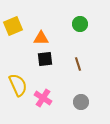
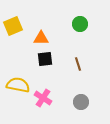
yellow semicircle: rotated 55 degrees counterclockwise
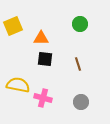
black square: rotated 14 degrees clockwise
pink cross: rotated 18 degrees counterclockwise
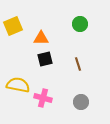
black square: rotated 21 degrees counterclockwise
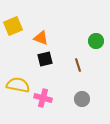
green circle: moved 16 px right, 17 px down
orange triangle: rotated 21 degrees clockwise
brown line: moved 1 px down
gray circle: moved 1 px right, 3 px up
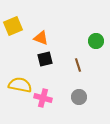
yellow semicircle: moved 2 px right
gray circle: moved 3 px left, 2 px up
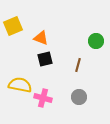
brown line: rotated 32 degrees clockwise
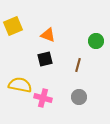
orange triangle: moved 7 px right, 3 px up
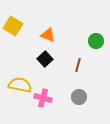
yellow square: rotated 36 degrees counterclockwise
black square: rotated 28 degrees counterclockwise
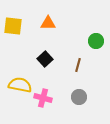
yellow square: rotated 24 degrees counterclockwise
orange triangle: moved 12 px up; rotated 21 degrees counterclockwise
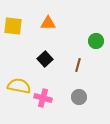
yellow semicircle: moved 1 px left, 1 px down
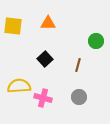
yellow semicircle: rotated 15 degrees counterclockwise
